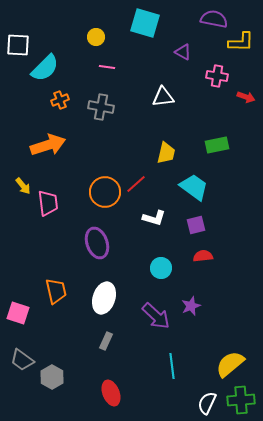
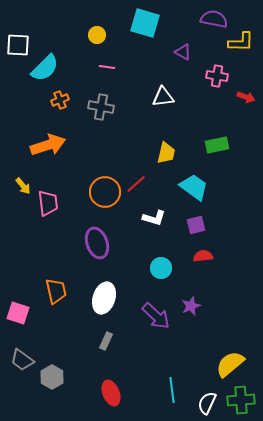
yellow circle: moved 1 px right, 2 px up
cyan line: moved 24 px down
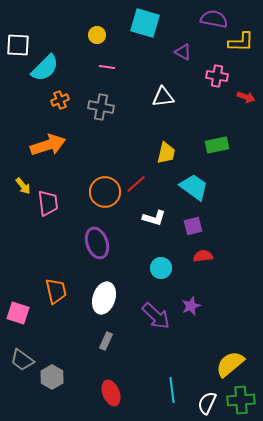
purple square: moved 3 px left, 1 px down
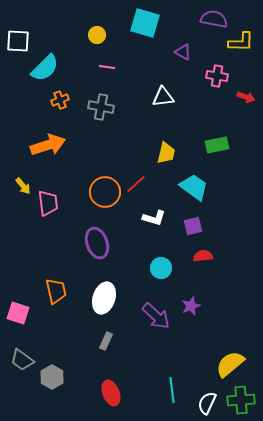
white square: moved 4 px up
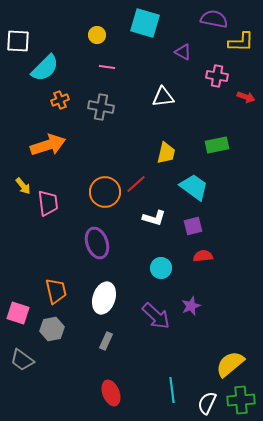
gray hexagon: moved 48 px up; rotated 20 degrees clockwise
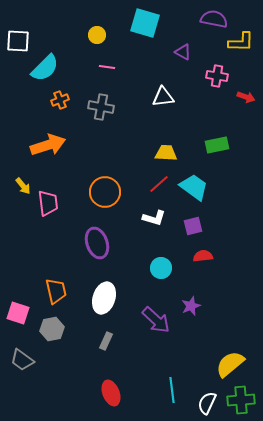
yellow trapezoid: rotated 100 degrees counterclockwise
red line: moved 23 px right
purple arrow: moved 4 px down
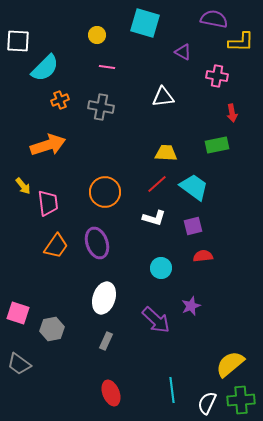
red arrow: moved 14 px left, 16 px down; rotated 60 degrees clockwise
red line: moved 2 px left
orange trapezoid: moved 45 px up; rotated 48 degrees clockwise
gray trapezoid: moved 3 px left, 4 px down
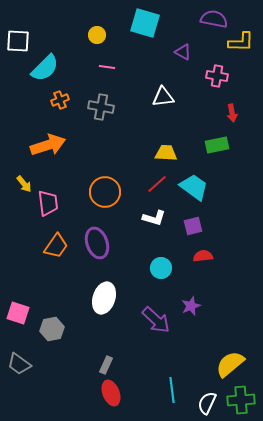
yellow arrow: moved 1 px right, 2 px up
gray rectangle: moved 24 px down
